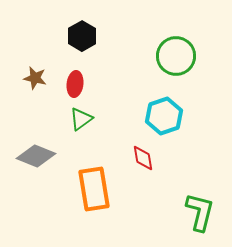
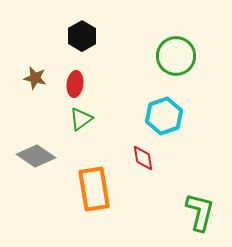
gray diamond: rotated 12 degrees clockwise
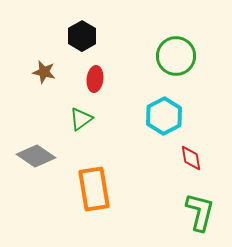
brown star: moved 9 px right, 6 px up
red ellipse: moved 20 px right, 5 px up
cyan hexagon: rotated 9 degrees counterclockwise
red diamond: moved 48 px right
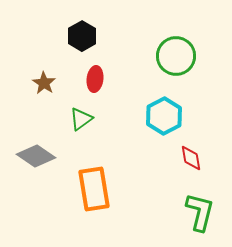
brown star: moved 11 px down; rotated 20 degrees clockwise
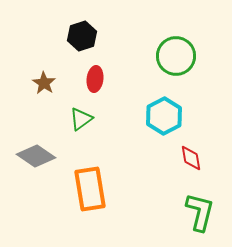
black hexagon: rotated 12 degrees clockwise
orange rectangle: moved 4 px left
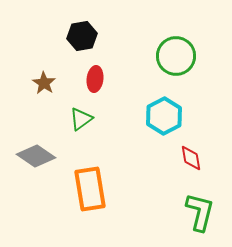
black hexagon: rotated 8 degrees clockwise
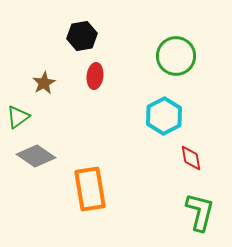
red ellipse: moved 3 px up
brown star: rotated 10 degrees clockwise
green triangle: moved 63 px left, 2 px up
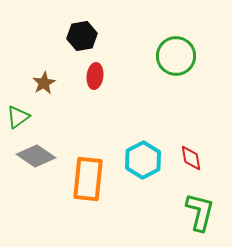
cyan hexagon: moved 21 px left, 44 px down
orange rectangle: moved 2 px left, 10 px up; rotated 15 degrees clockwise
